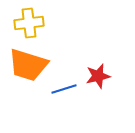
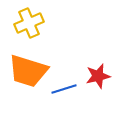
yellow cross: rotated 16 degrees counterclockwise
orange trapezoid: moved 6 px down
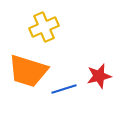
yellow cross: moved 15 px right, 4 px down
red star: moved 1 px right
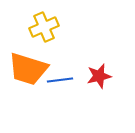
orange trapezoid: moved 2 px up
blue line: moved 4 px left, 9 px up; rotated 10 degrees clockwise
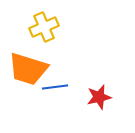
red star: moved 21 px down
blue line: moved 5 px left, 7 px down
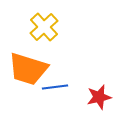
yellow cross: rotated 20 degrees counterclockwise
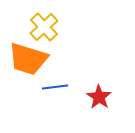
orange trapezoid: moved 10 px up
red star: rotated 25 degrees counterclockwise
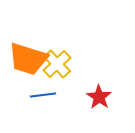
yellow cross: moved 13 px right, 37 px down
blue line: moved 12 px left, 8 px down
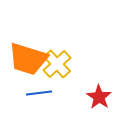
blue line: moved 4 px left, 2 px up
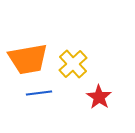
orange trapezoid: rotated 27 degrees counterclockwise
yellow cross: moved 16 px right
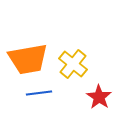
yellow cross: rotated 8 degrees counterclockwise
